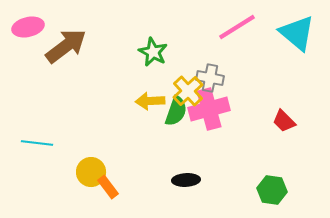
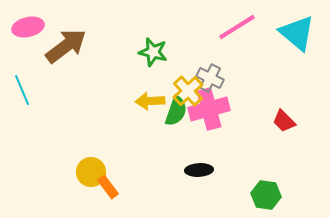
green star: rotated 12 degrees counterclockwise
gray cross: rotated 16 degrees clockwise
cyan line: moved 15 px left, 53 px up; rotated 60 degrees clockwise
black ellipse: moved 13 px right, 10 px up
green hexagon: moved 6 px left, 5 px down
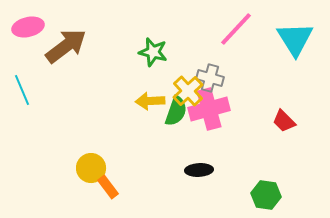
pink line: moved 1 px left, 2 px down; rotated 15 degrees counterclockwise
cyan triangle: moved 2 px left, 6 px down; rotated 18 degrees clockwise
gray cross: rotated 12 degrees counterclockwise
yellow circle: moved 4 px up
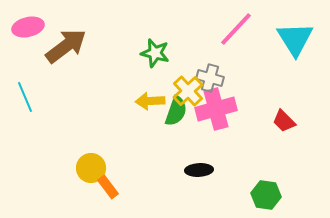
green star: moved 2 px right, 1 px down
cyan line: moved 3 px right, 7 px down
pink cross: moved 7 px right
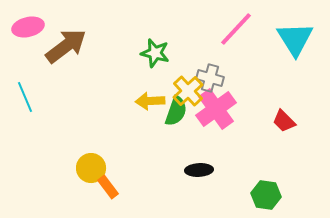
pink cross: rotated 21 degrees counterclockwise
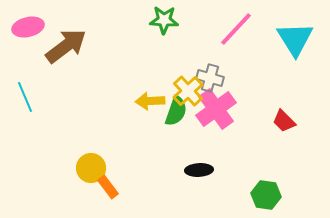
green star: moved 9 px right, 33 px up; rotated 12 degrees counterclockwise
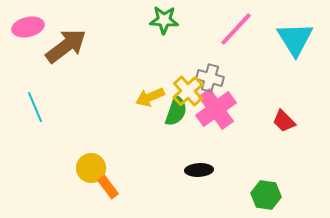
cyan line: moved 10 px right, 10 px down
yellow arrow: moved 4 px up; rotated 20 degrees counterclockwise
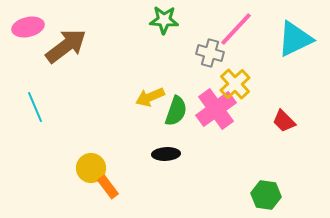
cyan triangle: rotated 36 degrees clockwise
gray cross: moved 25 px up
yellow cross: moved 47 px right, 7 px up
black ellipse: moved 33 px left, 16 px up
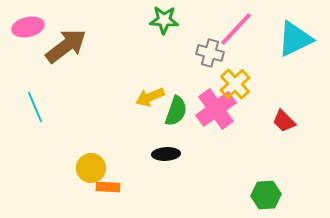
orange rectangle: rotated 50 degrees counterclockwise
green hexagon: rotated 12 degrees counterclockwise
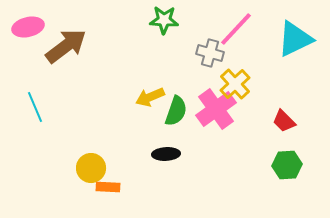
green hexagon: moved 21 px right, 30 px up
